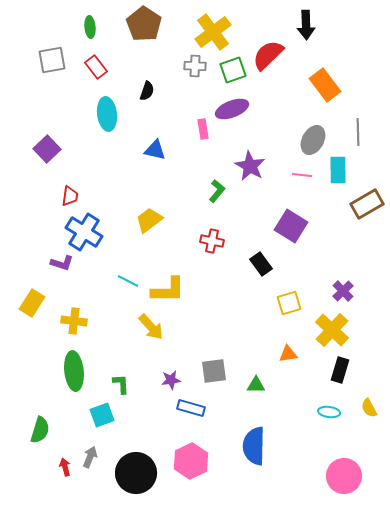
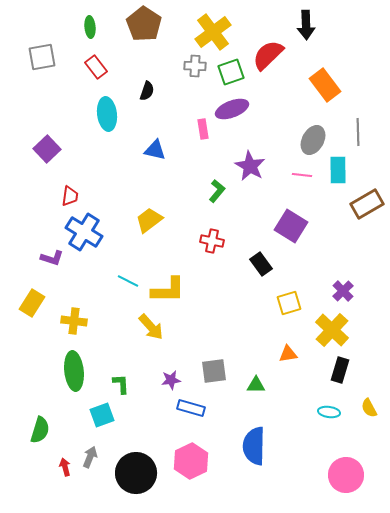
gray square at (52, 60): moved 10 px left, 3 px up
green square at (233, 70): moved 2 px left, 2 px down
purple L-shape at (62, 263): moved 10 px left, 5 px up
pink circle at (344, 476): moved 2 px right, 1 px up
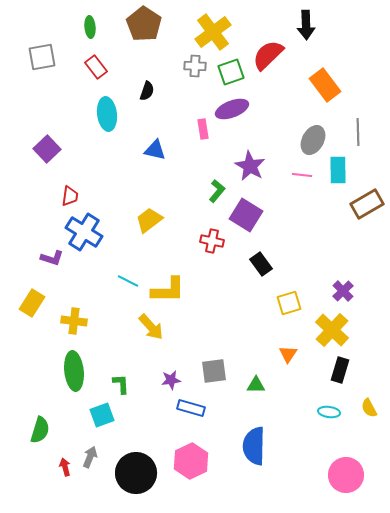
purple square at (291, 226): moved 45 px left, 11 px up
orange triangle at (288, 354): rotated 48 degrees counterclockwise
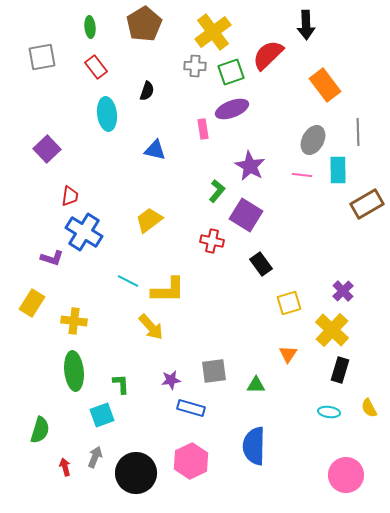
brown pentagon at (144, 24): rotated 8 degrees clockwise
gray arrow at (90, 457): moved 5 px right
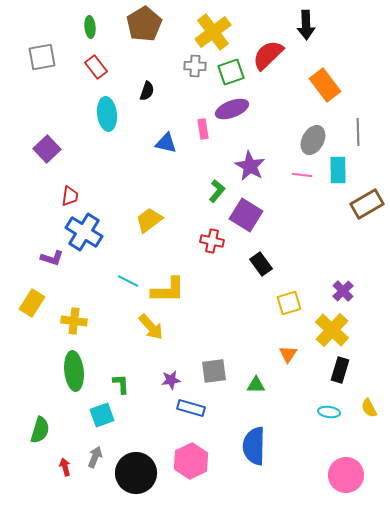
blue triangle at (155, 150): moved 11 px right, 7 px up
